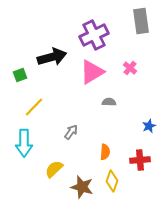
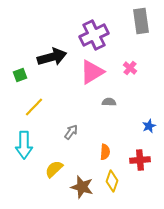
cyan arrow: moved 2 px down
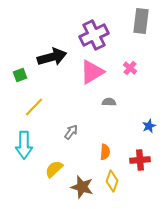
gray rectangle: rotated 15 degrees clockwise
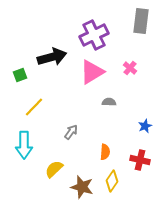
blue star: moved 4 px left
red cross: rotated 18 degrees clockwise
yellow diamond: rotated 15 degrees clockwise
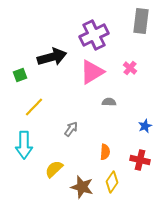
gray arrow: moved 3 px up
yellow diamond: moved 1 px down
